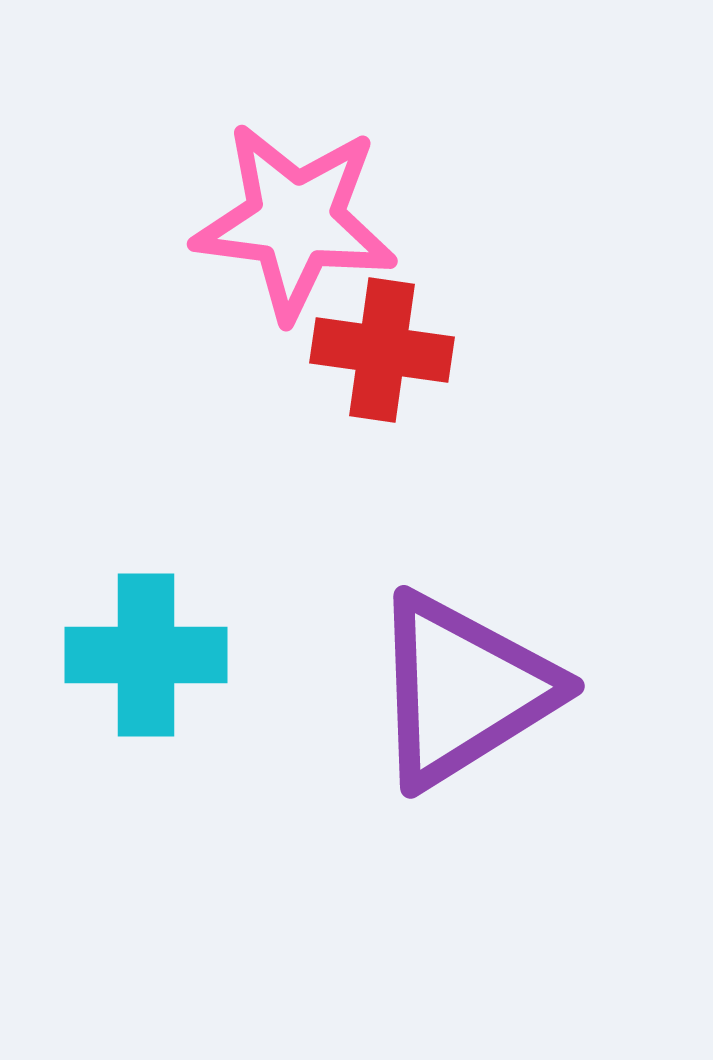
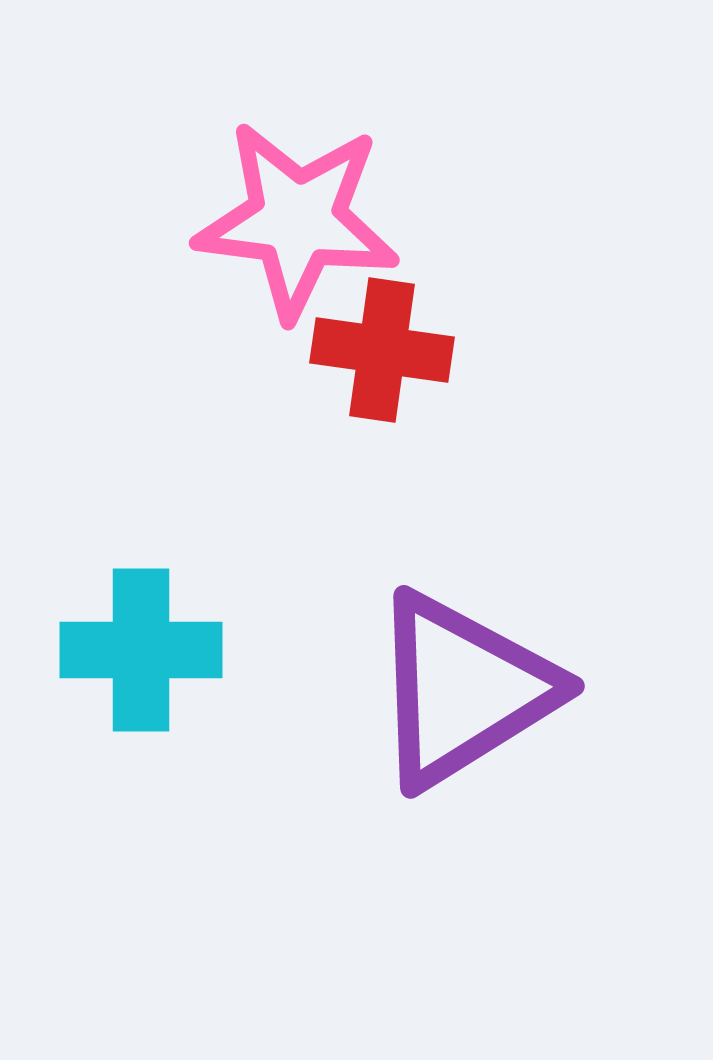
pink star: moved 2 px right, 1 px up
cyan cross: moved 5 px left, 5 px up
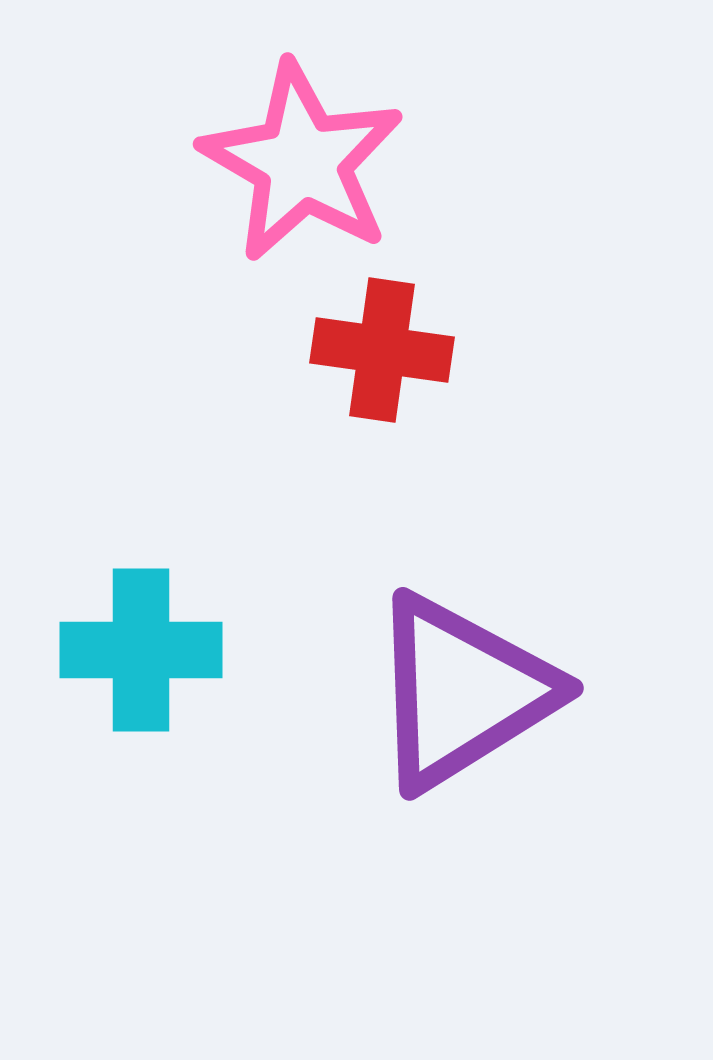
pink star: moved 5 px right, 58 px up; rotated 23 degrees clockwise
purple triangle: moved 1 px left, 2 px down
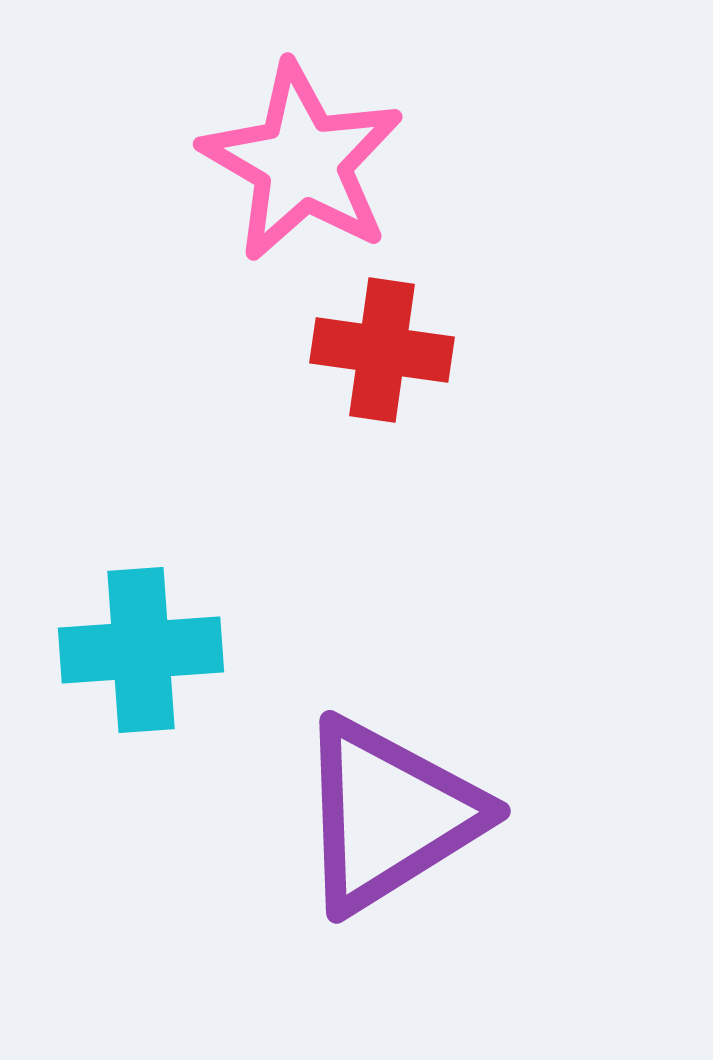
cyan cross: rotated 4 degrees counterclockwise
purple triangle: moved 73 px left, 123 px down
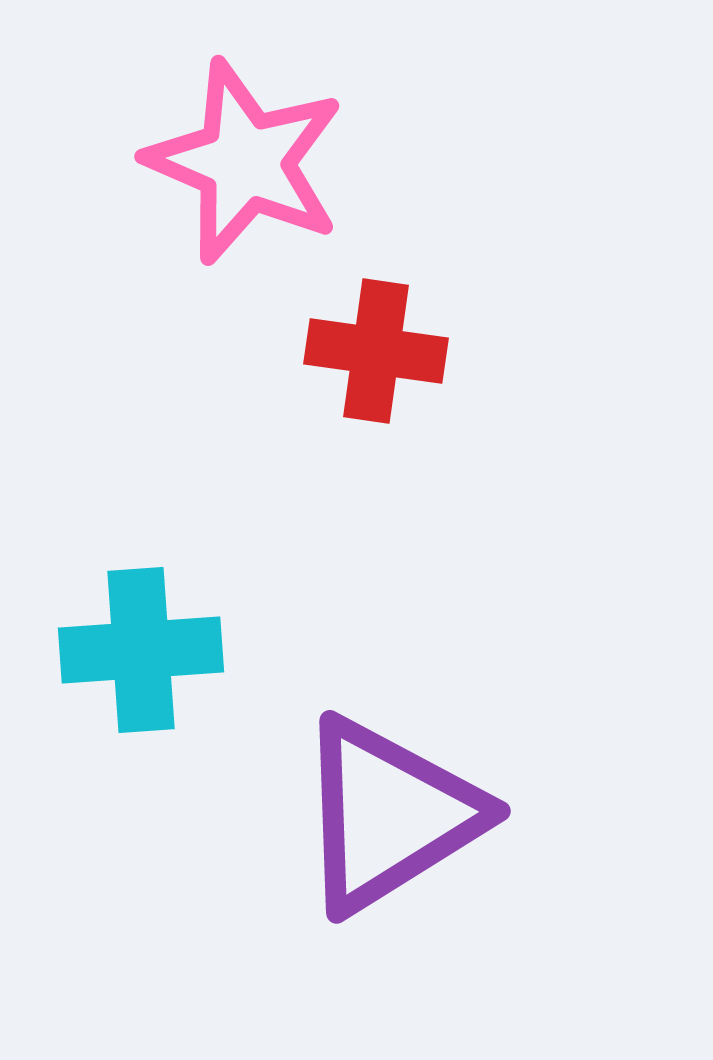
pink star: moved 57 px left; rotated 7 degrees counterclockwise
red cross: moved 6 px left, 1 px down
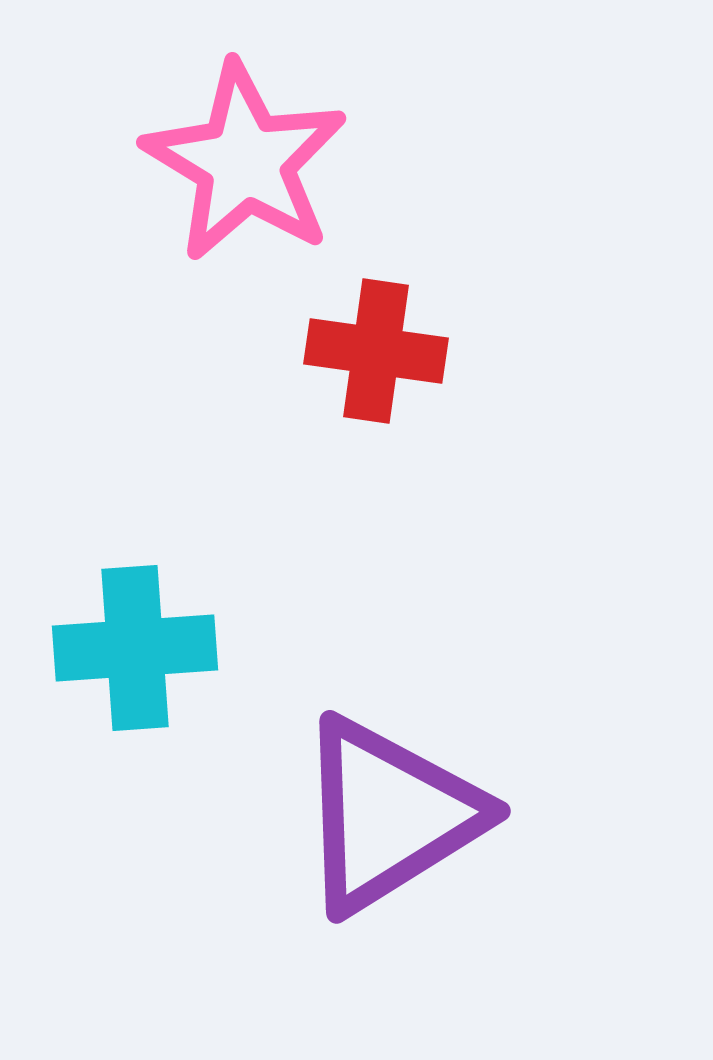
pink star: rotated 8 degrees clockwise
cyan cross: moved 6 px left, 2 px up
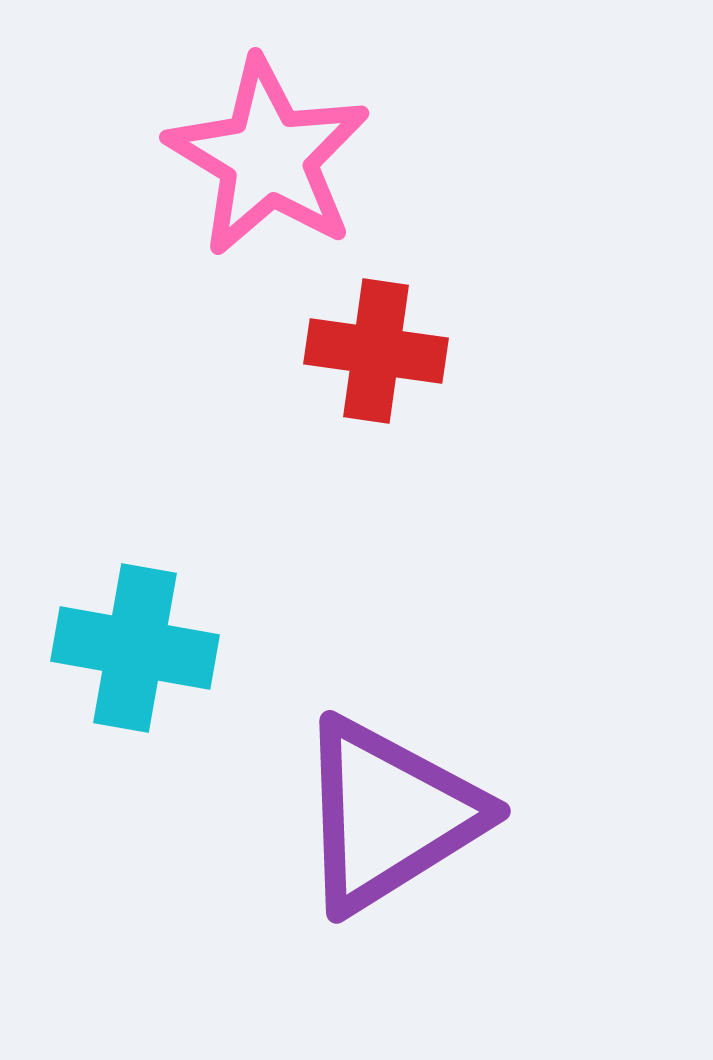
pink star: moved 23 px right, 5 px up
cyan cross: rotated 14 degrees clockwise
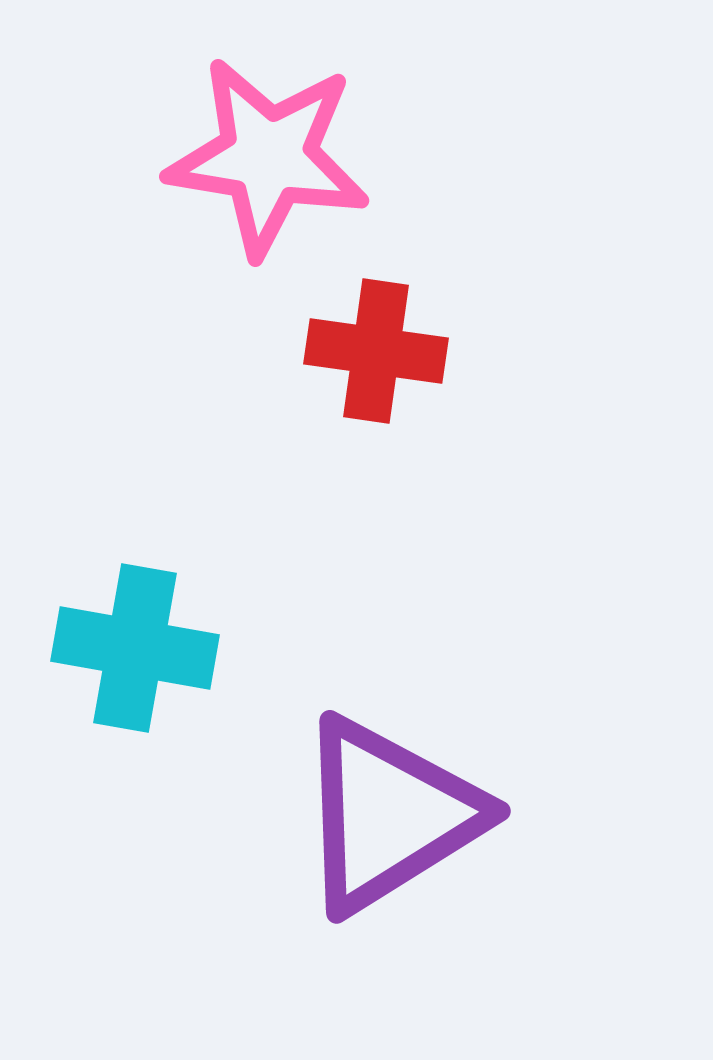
pink star: rotated 22 degrees counterclockwise
